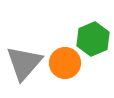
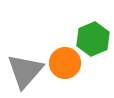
gray triangle: moved 1 px right, 8 px down
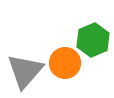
green hexagon: moved 1 px down
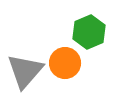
green hexagon: moved 4 px left, 8 px up
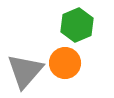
green hexagon: moved 12 px left, 7 px up
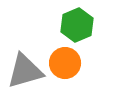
gray triangle: rotated 33 degrees clockwise
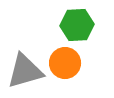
green hexagon: rotated 20 degrees clockwise
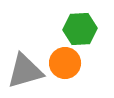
green hexagon: moved 3 px right, 4 px down
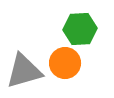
gray triangle: moved 1 px left
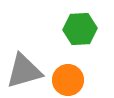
orange circle: moved 3 px right, 17 px down
